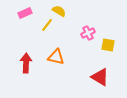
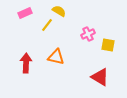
pink cross: moved 1 px down
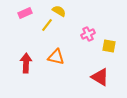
yellow square: moved 1 px right, 1 px down
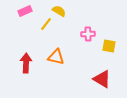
pink rectangle: moved 2 px up
yellow line: moved 1 px left, 1 px up
pink cross: rotated 24 degrees clockwise
red triangle: moved 2 px right, 2 px down
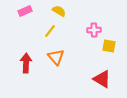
yellow line: moved 4 px right, 7 px down
pink cross: moved 6 px right, 4 px up
orange triangle: rotated 36 degrees clockwise
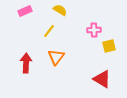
yellow semicircle: moved 1 px right, 1 px up
yellow line: moved 1 px left
yellow square: rotated 24 degrees counterclockwise
orange triangle: rotated 18 degrees clockwise
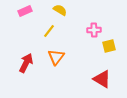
red arrow: rotated 24 degrees clockwise
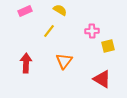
pink cross: moved 2 px left, 1 px down
yellow square: moved 1 px left
orange triangle: moved 8 px right, 4 px down
red arrow: rotated 24 degrees counterclockwise
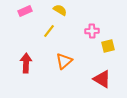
orange triangle: rotated 12 degrees clockwise
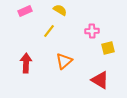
yellow square: moved 2 px down
red triangle: moved 2 px left, 1 px down
